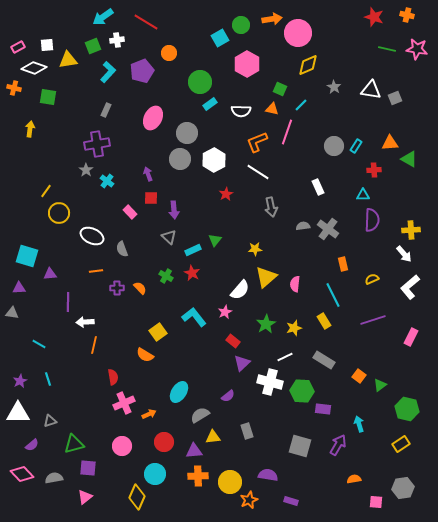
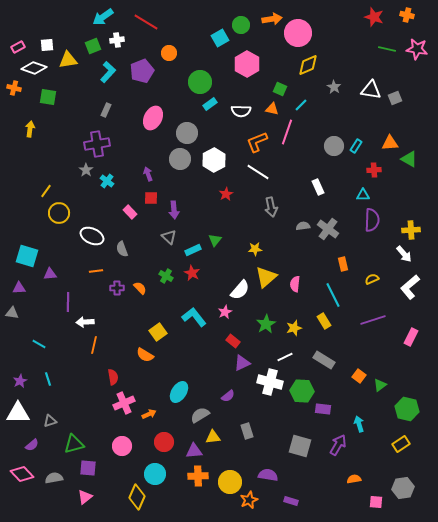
purple triangle at (242, 363): rotated 18 degrees clockwise
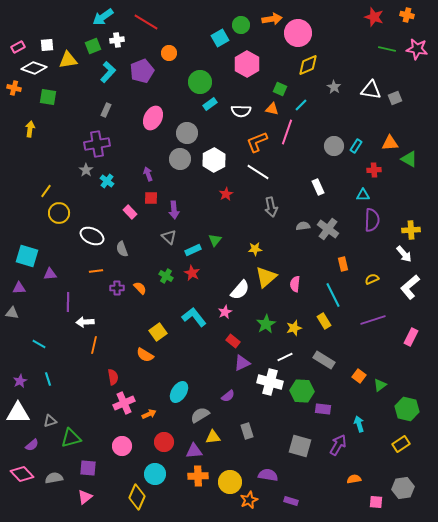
green triangle at (74, 444): moved 3 px left, 6 px up
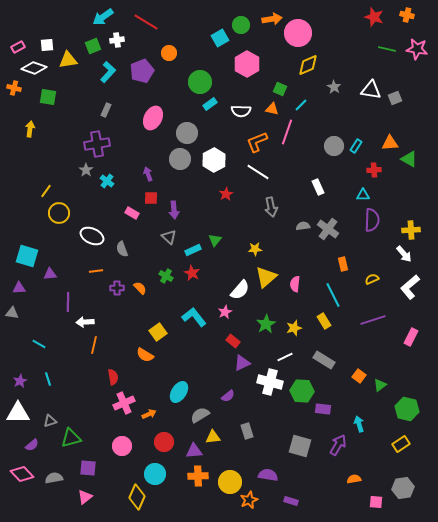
pink rectangle at (130, 212): moved 2 px right, 1 px down; rotated 16 degrees counterclockwise
